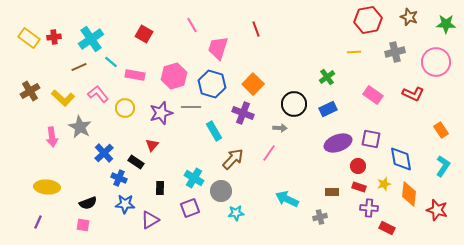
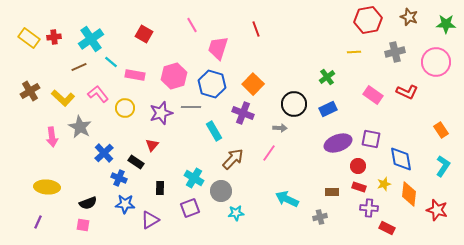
red L-shape at (413, 94): moved 6 px left, 2 px up
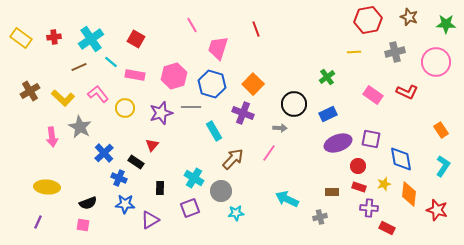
red square at (144, 34): moved 8 px left, 5 px down
yellow rectangle at (29, 38): moved 8 px left
blue rectangle at (328, 109): moved 5 px down
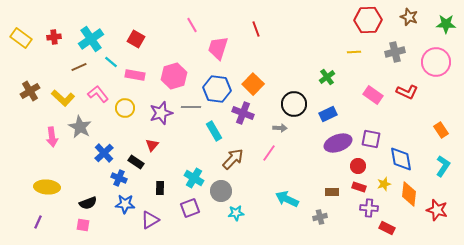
red hexagon at (368, 20): rotated 8 degrees clockwise
blue hexagon at (212, 84): moved 5 px right, 5 px down; rotated 8 degrees counterclockwise
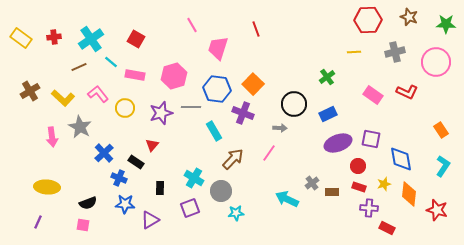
gray cross at (320, 217): moved 8 px left, 34 px up; rotated 24 degrees counterclockwise
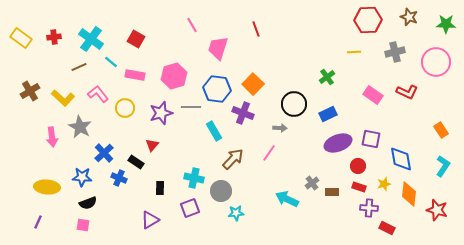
cyan cross at (91, 39): rotated 20 degrees counterclockwise
cyan cross at (194, 178): rotated 18 degrees counterclockwise
blue star at (125, 204): moved 43 px left, 27 px up
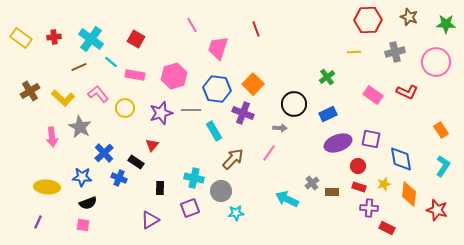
gray line at (191, 107): moved 3 px down
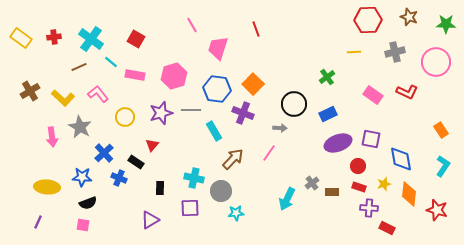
yellow circle at (125, 108): moved 9 px down
cyan arrow at (287, 199): rotated 90 degrees counterclockwise
purple square at (190, 208): rotated 18 degrees clockwise
